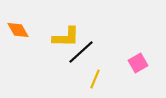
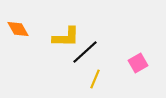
orange diamond: moved 1 px up
black line: moved 4 px right
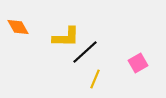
orange diamond: moved 2 px up
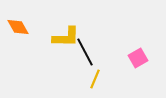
black line: rotated 76 degrees counterclockwise
pink square: moved 5 px up
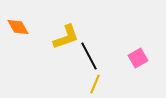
yellow L-shape: rotated 20 degrees counterclockwise
black line: moved 4 px right, 4 px down
yellow line: moved 5 px down
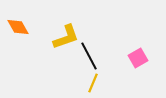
yellow line: moved 2 px left, 1 px up
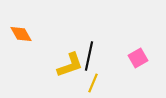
orange diamond: moved 3 px right, 7 px down
yellow L-shape: moved 4 px right, 28 px down
black line: rotated 40 degrees clockwise
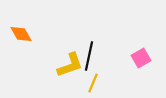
pink square: moved 3 px right
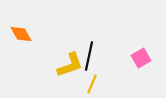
yellow line: moved 1 px left, 1 px down
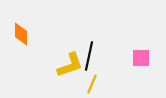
orange diamond: rotated 30 degrees clockwise
pink square: rotated 30 degrees clockwise
